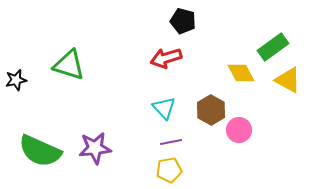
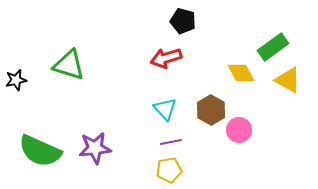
cyan triangle: moved 1 px right, 1 px down
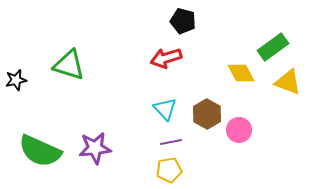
yellow triangle: moved 2 px down; rotated 8 degrees counterclockwise
brown hexagon: moved 4 px left, 4 px down
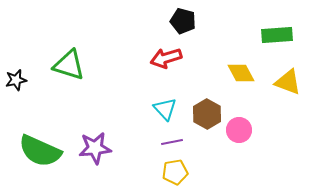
green rectangle: moved 4 px right, 12 px up; rotated 32 degrees clockwise
purple line: moved 1 px right
yellow pentagon: moved 6 px right, 2 px down
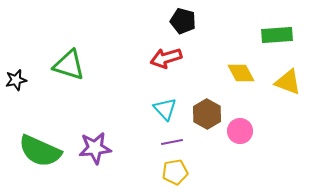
pink circle: moved 1 px right, 1 px down
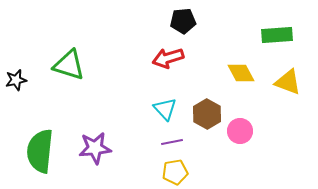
black pentagon: rotated 20 degrees counterclockwise
red arrow: moved 2 px right
green semicircle: rotated 72 degrees clockwise
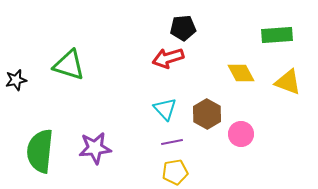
black pentagon: moved 7 px down
pink circle: moved 1 px right, 3 px down
